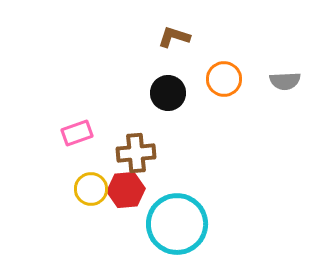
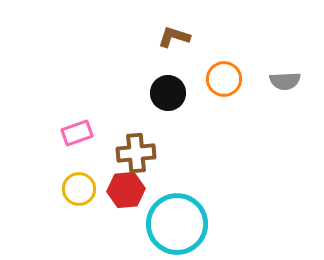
yellow circle: moved 12 px left
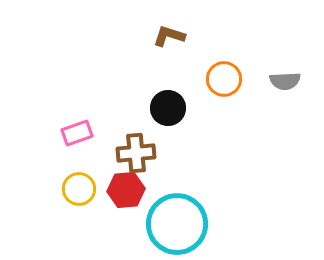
brown L-shape: moved 5 px left, 1 px up
black circle: moved 15 px down
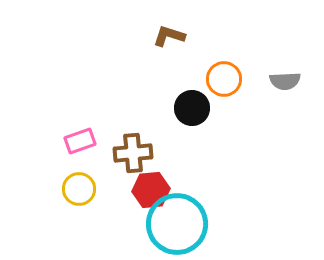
black circle: moved 24 px right
pink rectangle: moved 3 px right, 8 px down
brown cross: moved 3 px left
red hexagon: moved 25 px right
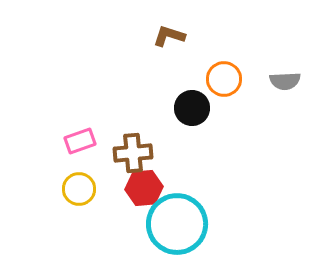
red hexagon: moved 7 px left, 2 px up
